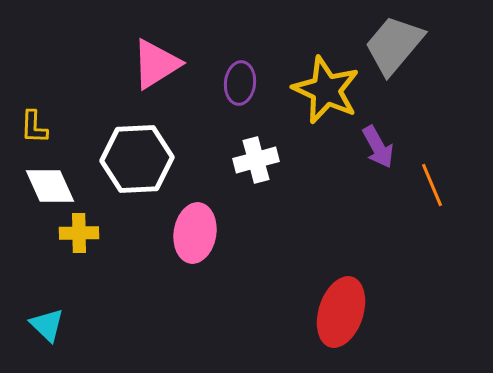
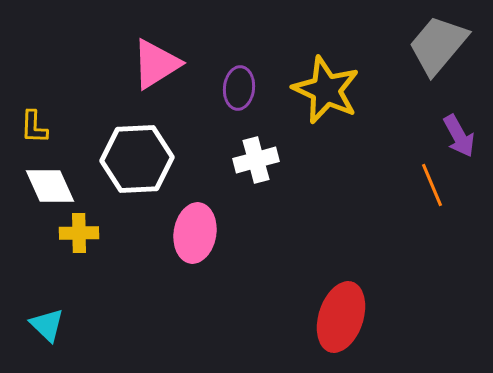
gray trapezoid: moved 44 px right
purple ellipse: moved 1 px left, 5 px down
purple arrow: moved 81 px right, 11 px up
red ellipse: moved 5 px down
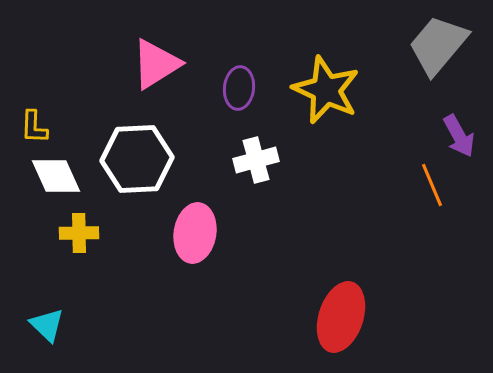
white diamond: moved 6 px right, 10 px up
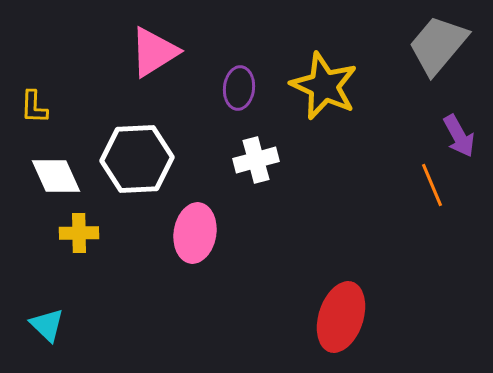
pink triangle: moved 2 px left, 12 px up
yellow star: moved 2 px left, 4 px up
yellow L-shape: moved 20 px up
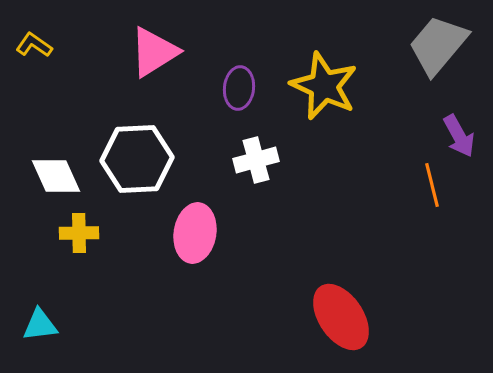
yellow L-shape: moved 62 px up; rotated 123 degrees clockwise
orange line: rotated 9 degrees clockwise
red ellipse: rotated 52 degrees counterclockwise
cyan triangle: moved 7 px left; rotated 51 degrees counterclockwise
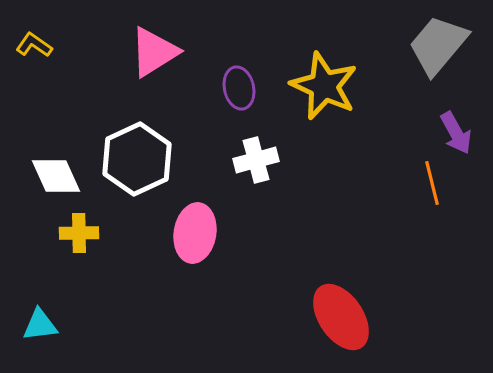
purple ellipse: rotated 18 degrees counterclockwise
purple arrow: moved 3 px left, 3 px up
white hexagon: rotated 22 degrees counterclockwise
orange line: moved 2 px up
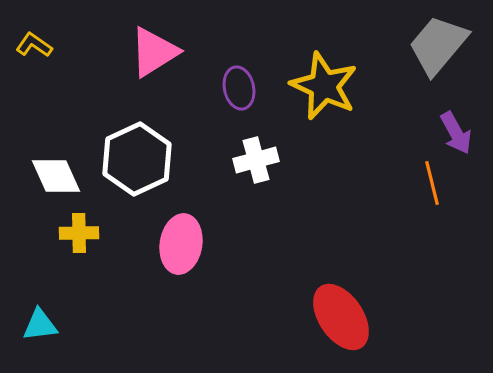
pink ellipse: moved 14 px left, 11 px down
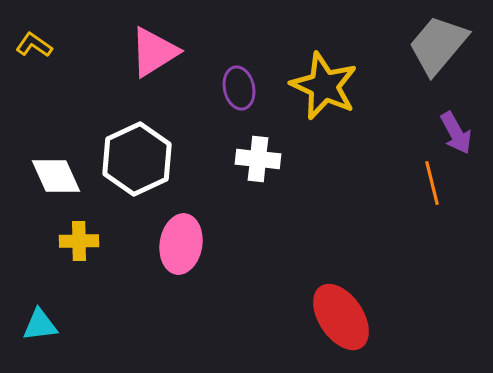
white cross: moved 2 px right, 1 px up; rotated 21 degrees clockwise
yellow cross: moved 8 px down
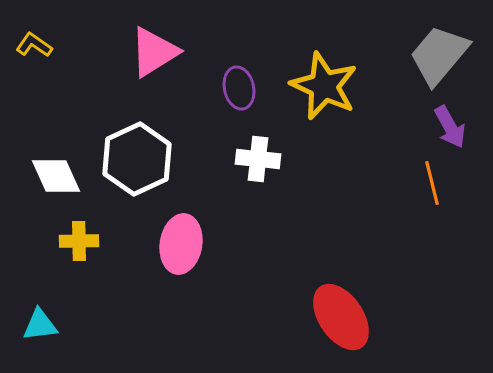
gray trapezoid: moved 1 px right, 10 px down
purple arrow: moved 6 px left, 6 px up
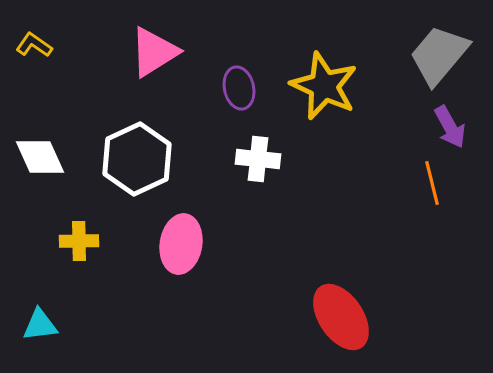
white diamond: moved 16 px left, 19 px up
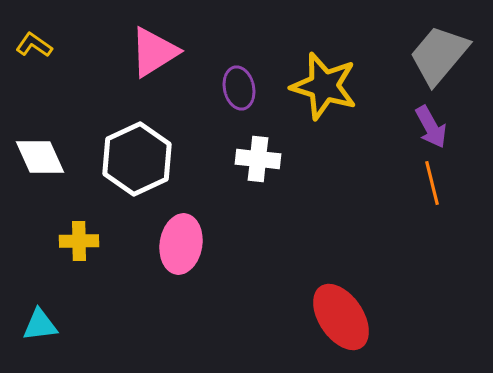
yellow star: rotated 8 degrees counterclockwise
purple arrow: moved 19 px left
